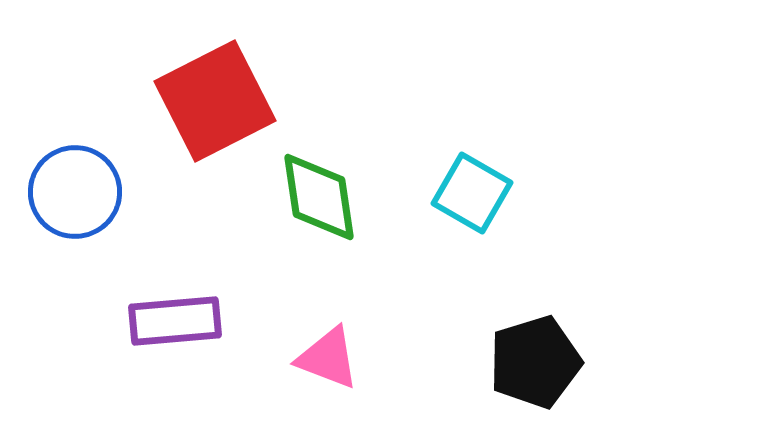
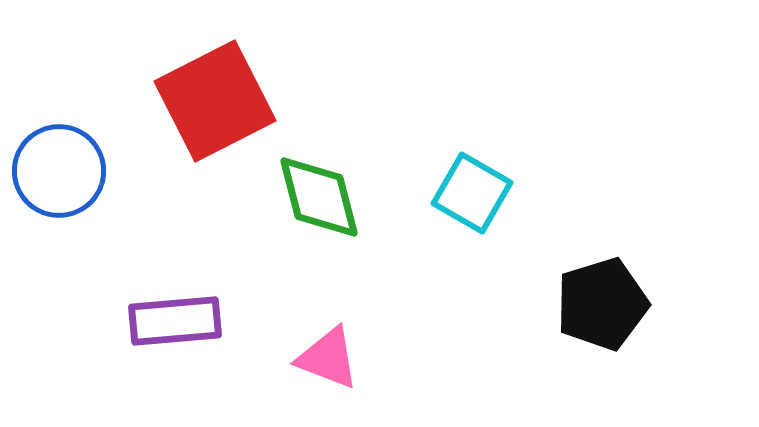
blue circle: moved 16 px left, 21 px up
green diamond: rotated 6 degrees counterclockwise
black pentagon: moved 67 px right, 58 px up
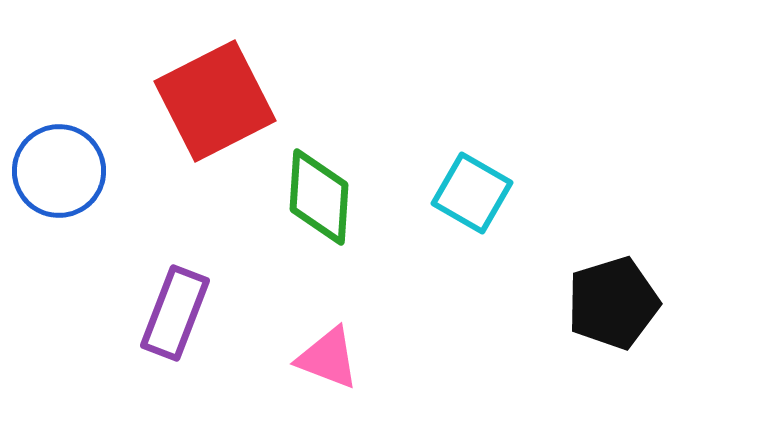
green diamond: rotated 18 degrees clockwise
black pentagon: moved 11 px right, 1 px up
purple rectangle: moved 8 px up; rotated 64 degrees counterclockwise
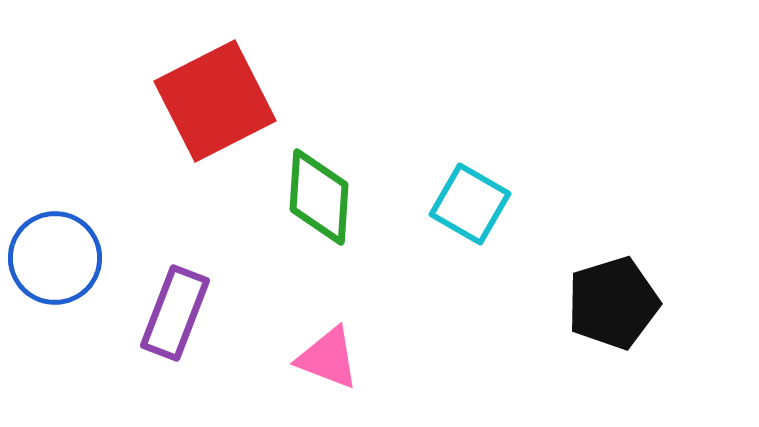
blue circle: moved 4 px left, 87 px down
cyan square: moved 2 px left, 11 px down
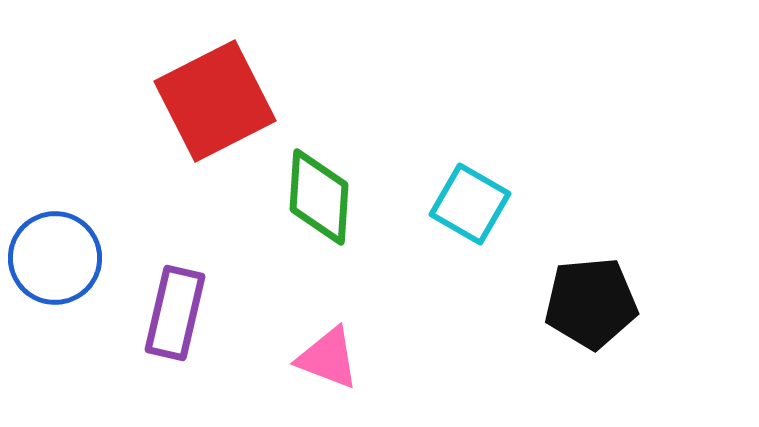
black pentagon: moved 22 px left; rotated 12 degrees clockwise
purple rectangle: rotated 8 degrees counterclockwise
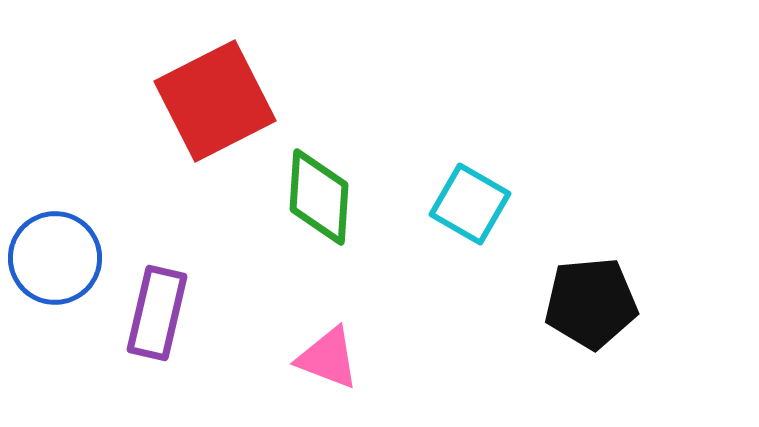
purple rectangle: moved 18 px left
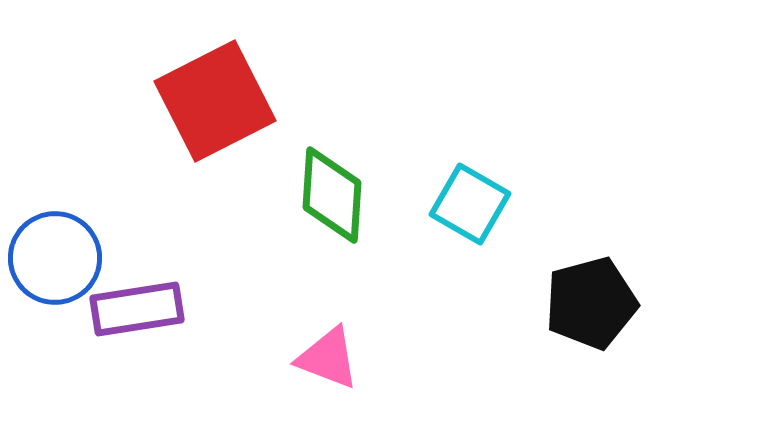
green diamond: moved 13 px right, 2 px up
black pentagon: rotated 10 degrees counterclockwise
purple rectangle: moved 20 px left, 4 px up; rotated 68 degrees clockwise
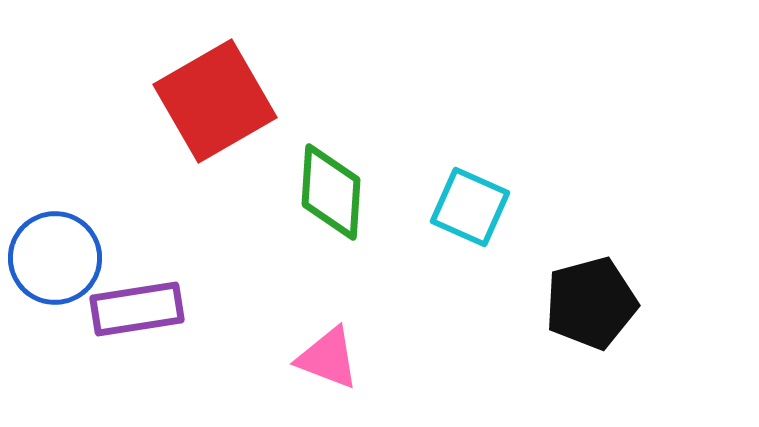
red square: rotated 3 degrees counterclockwise
green diamond: moved 1 px left, 3 px up
cyan square: moved 3 px down; rotated 6 degrees counterclockwise
